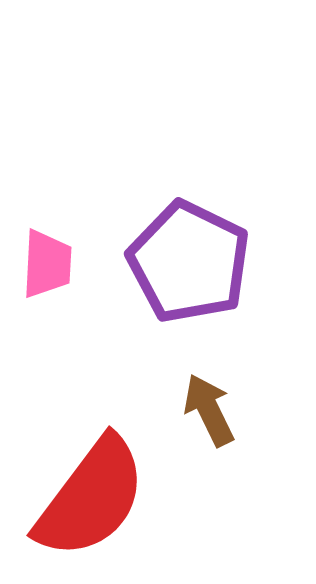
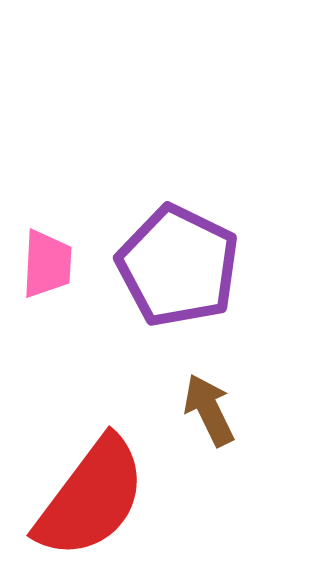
purple pentagon: moved 11 px left, 4 px down
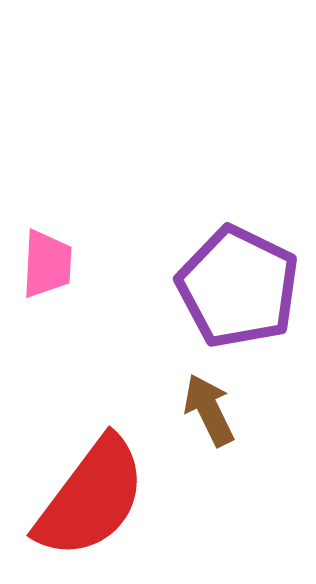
purple pentagon: moved 60 px right, 21 px down
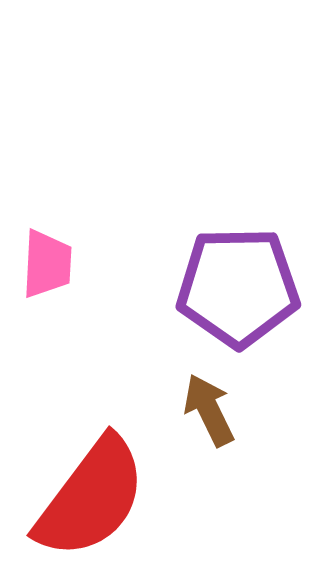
purple pentagon: rotated 27 degrees counterclockwise
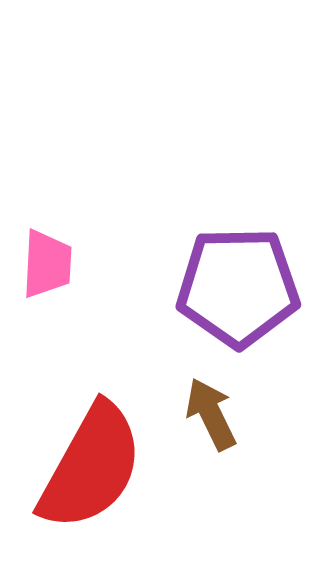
brown arrow: moved 2 px right, 4 px down
red semicircle: moved 31 px up; rotated 8 degrees counterclockwise
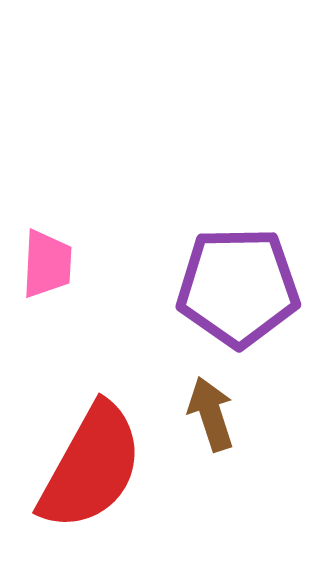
brown arrow: rotated 8 degrees clockwise
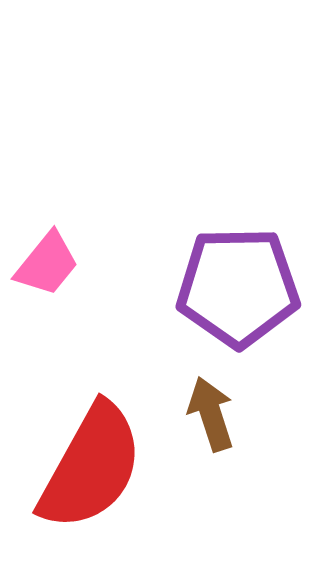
pink trapezoid: rotated 36 degrees clockwise
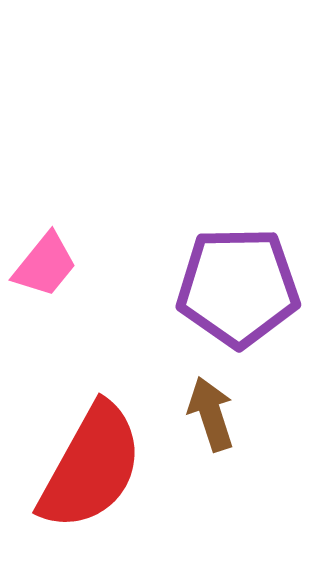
pink trapezoid: moved 2 px left, 1 px down
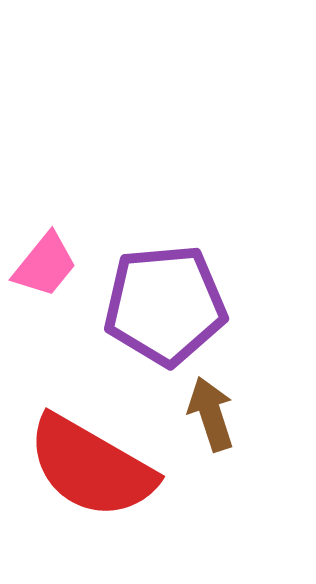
purple pentagon: moved 73 px left, 18 px down; rotated 4 degrees counterclockwise
red semicircle: rotated 91 degrees clockwise
